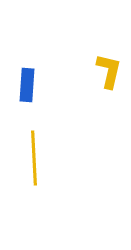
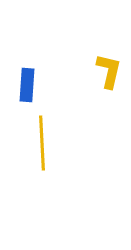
yellow line: moved 8 px right, 15 px up
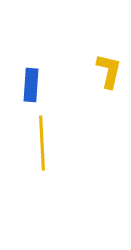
blue rectangle: moved 4 px right
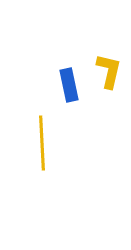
blue rectangle: moved 38 px right; rotated 16 degrees counterclockwise
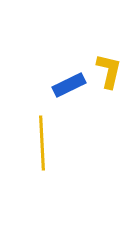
blue rectangle: rotated 76 degrees clockwise
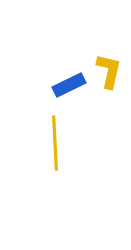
yellow line: moved 13 px right
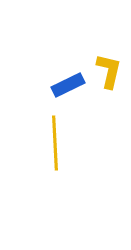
blue rectangle: moved 1 px left
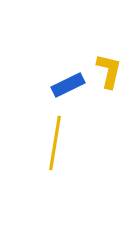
yellow line: rotated 12 degrees clockwise
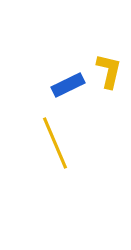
yellow line: rotated 32 degrees counterclockwise
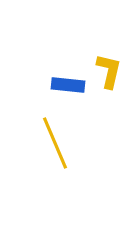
blue rectangle: rotated 32 degrees clockwise
